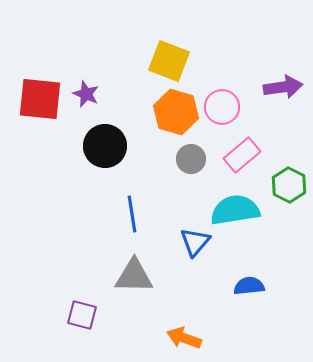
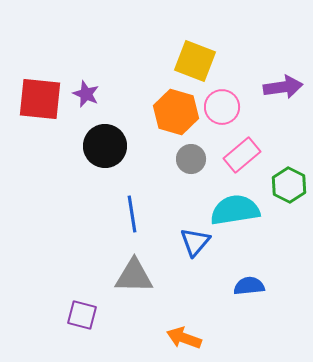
yellow square: moved 26 px right
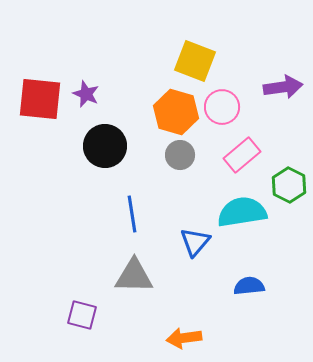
gray circle: moved 11 px left, 4 px up
cyan semicircle: moved 7 px right, 2 px down
orange arrow: rotated 28 degrees counterclockwise
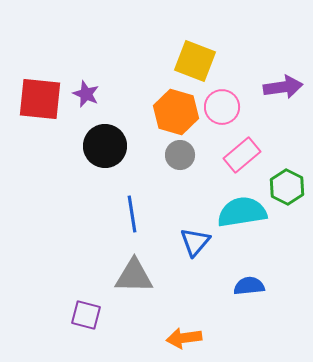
green hexagon: moved 2 px left, 2 px down
purple square: moved 4 px right
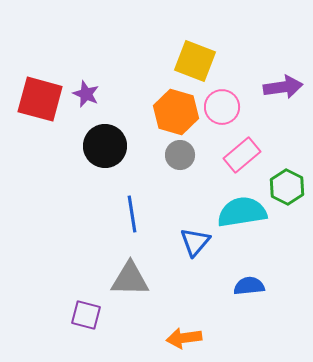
red square: rotated 9 degrees clockwise
gray triangle: moved 4 px left, 3 px down
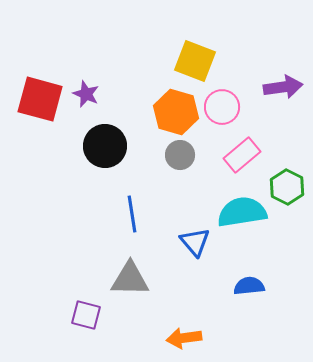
blue triangle: rotated 20 degrees counterclockwise
